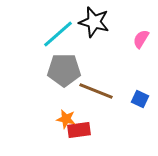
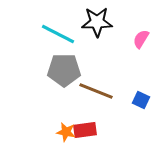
black star: moved 3 px right; rotated 16 degrees counterclockwise
cyan line: rotated 68 degrees clockwise
blue square: moved 1 px right, 1 px down
orange star: moved 13 px down
red rectangle: moved 6 px right
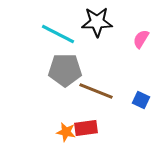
gray pentagon: moved 1 px right
red rectangle: moved 1 px right, 2 px up
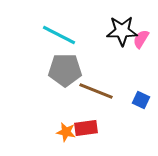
black star: moved 25 px right, 9 px down
cyan line: moved 1 px right, 1 px down
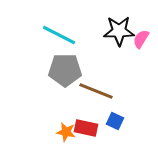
black star: moved 3 px left
blue square: moved 26 px left, 21 px down
red rectangle: rotated 20 degrees clockwise
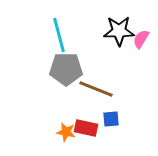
cyan line: rotated 48 degrees clockwise
gray pentagon: moved 1 px right, 1 px up
brown line: moved 2 px up
blue square: moved 4 px left, 2 px up; rotated 30 degrees counterclockwise
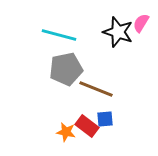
black star: moved 1 px left, 1 px down; rotated 20 degrees clockwise
cyan line: rotated 60 degrees counterclockwise
pink semicircle: moved 16 px up
gray pentagon: rotated 12 degrees counterclockwise
blue square: moved 6 px left
red rectangle: moved 1 px right, 2 px up; rotated 25 degrees clockwise
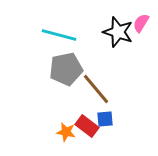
brown line: rotated 28 degrees clockwise
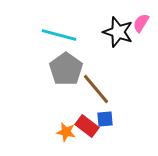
gray pentagon: rotated 24 degrees counterclockwise
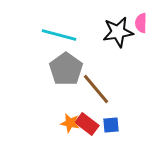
pink semicircle: rotated 30 degrees counterclockwise
black star: rotated 28 degrees counterclockwise
blue square: moved 6 px right, 6 px down
red rectangle: moved 2 px up
orange star: moved 4 px right, 9 px up
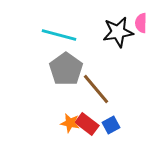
blue square: rotated 24 degrees counterclockwise
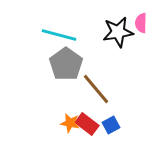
gray pentagon: moved 5 px up
